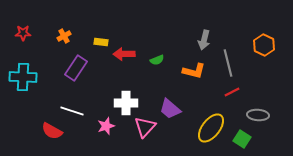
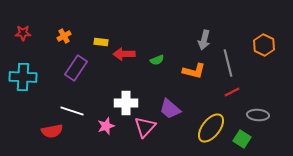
red semicircle: rotated 40 degrees counterclockwise
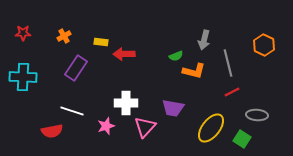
green semicircle: moved 19 px right, 4 px up
purple trapezoid: moved 3 px right, 1 px up; rotated 30 degrees counterclockwise
gray ellipse: moved 1 px left
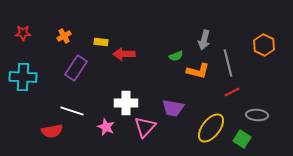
orange L-shape: moved 4 px right
pink star: moved 1 px down; rotated 30 degrees counterclockwise
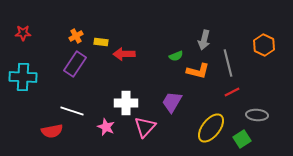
orange cross: moved 12 px right
purple rectangle: moved 1 px left, 4 px up
purple trapezoid: moved 1 px left, 6 px up; rotated 110 degrees clockwise
green square: rotated 24 degrees clockwise
